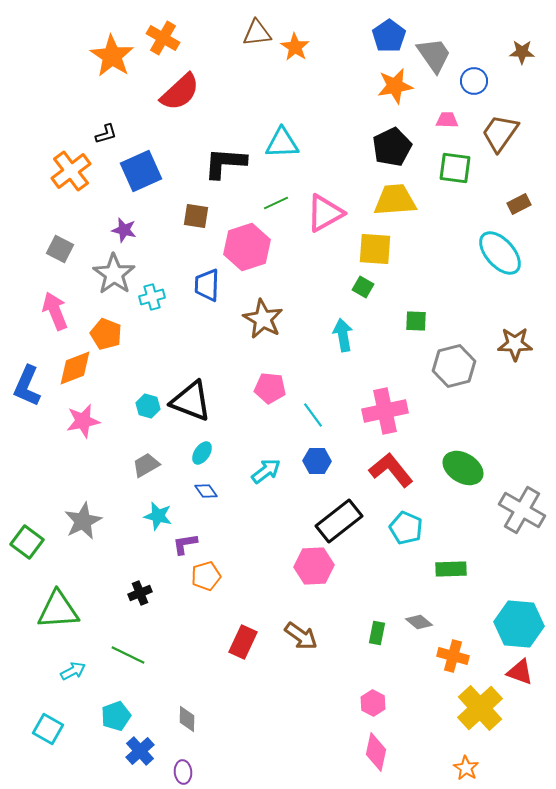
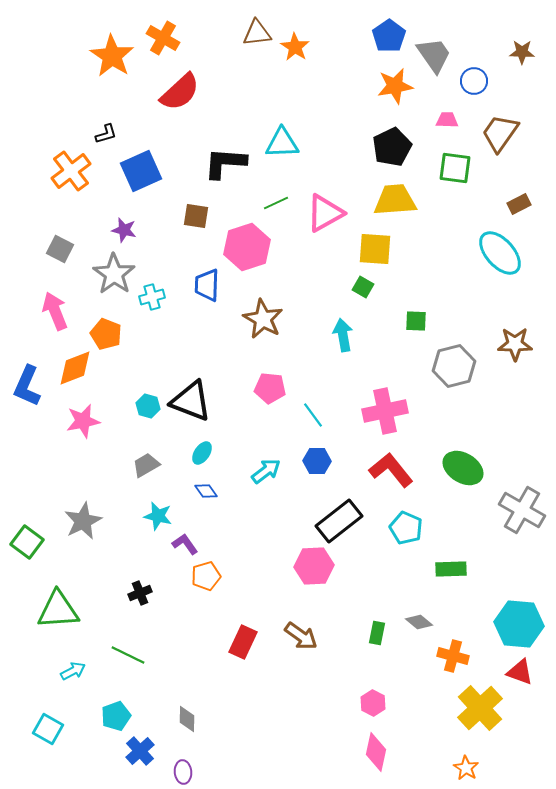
purple L-shape at (185, 544): rotated 64 degrees clockwise
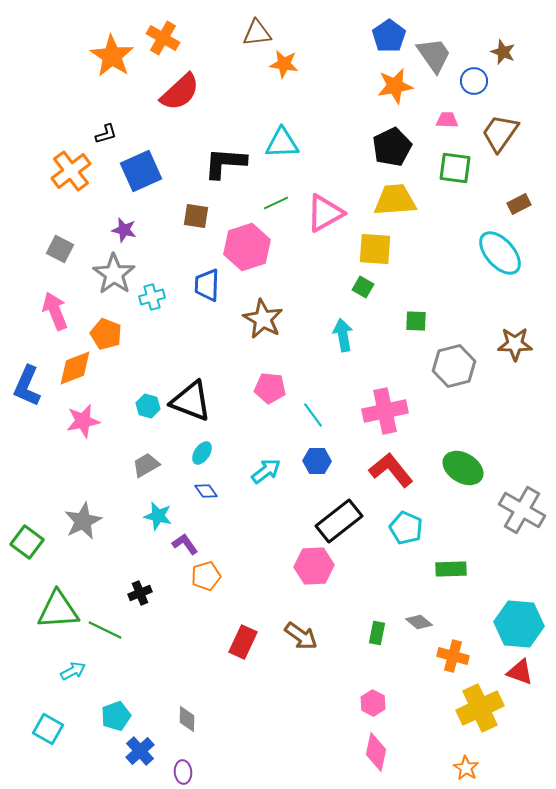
orange star at (295, 47): moved 11 px left, 17 px down; rotated 24 degrees counterclockwise
brown star at (522, 52): moved 19 px left; rotated 20 degrees clockwise
green line at (128, 655): moved 23 px left, 25 px up
yellow cross at (480, 708): rotated 18 degrees clockwise
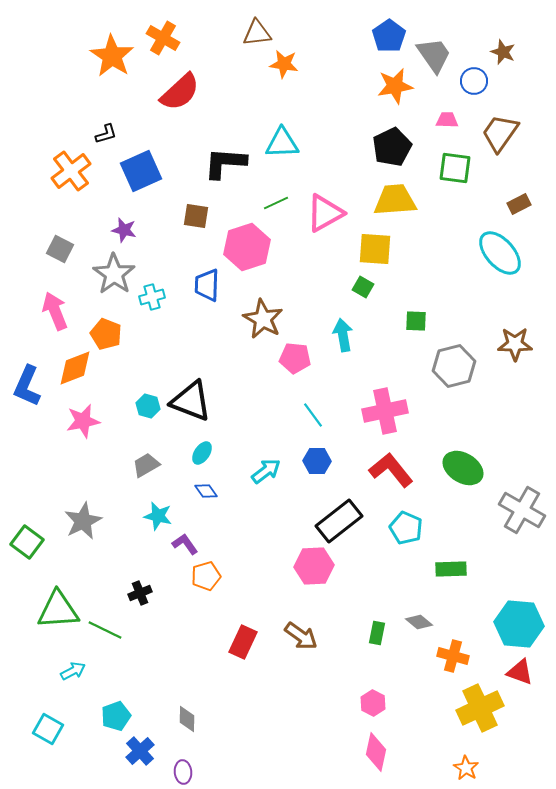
pink pentagon at (270, 388): moved 25 px right, 30 px up
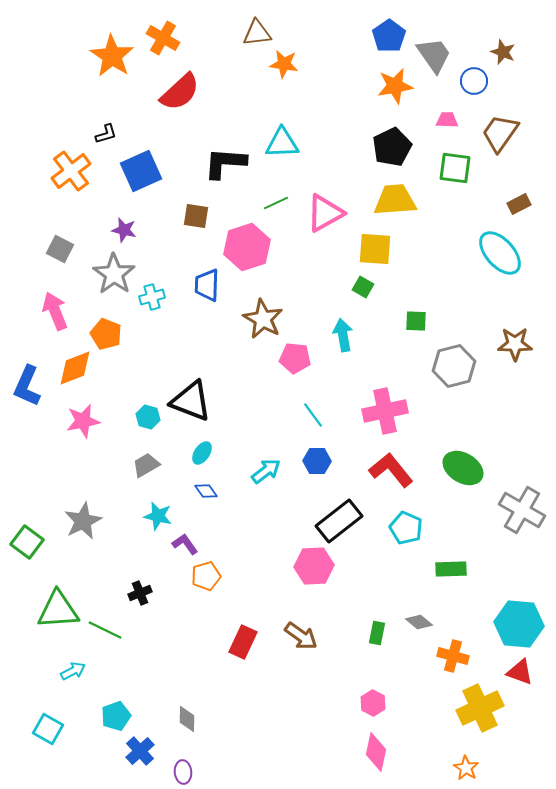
cyan hexagon at (148, 406): moved 11 px down
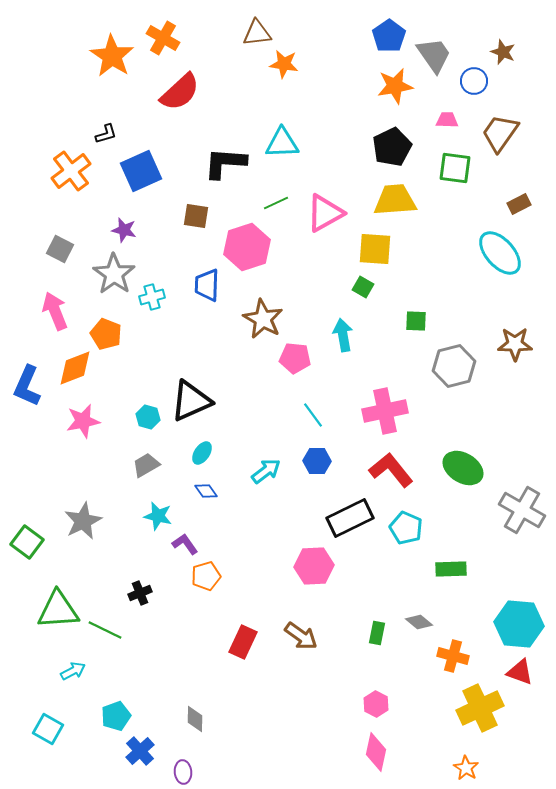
black triangle at (191, 401): rotated 45 degrees counterclockwise
black rectangle at (339, 521): moved 11 px right, 3 px up; rotated 12 degrees clockwise
pink hexagon at (373, 703): moved 3 px right, 1 px down
gray diamond at (187, 719): moved 8 px right
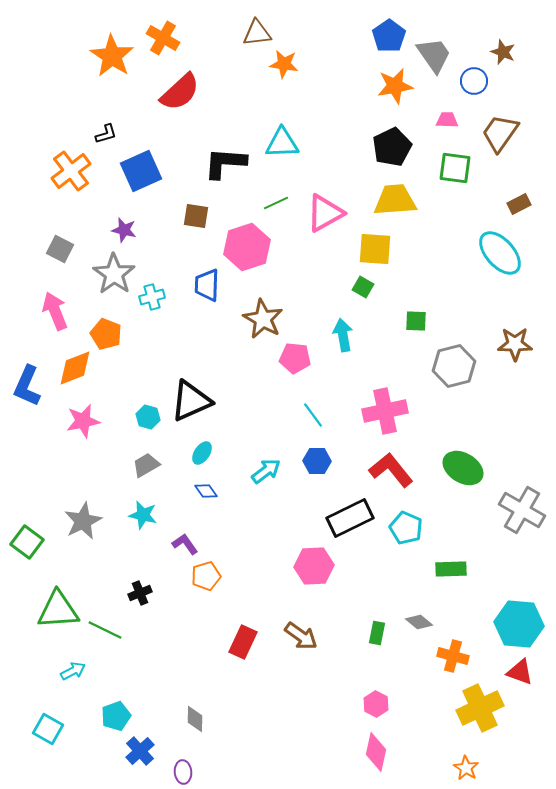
cyan star at (158, 516): moved 15 px left, 1 px up
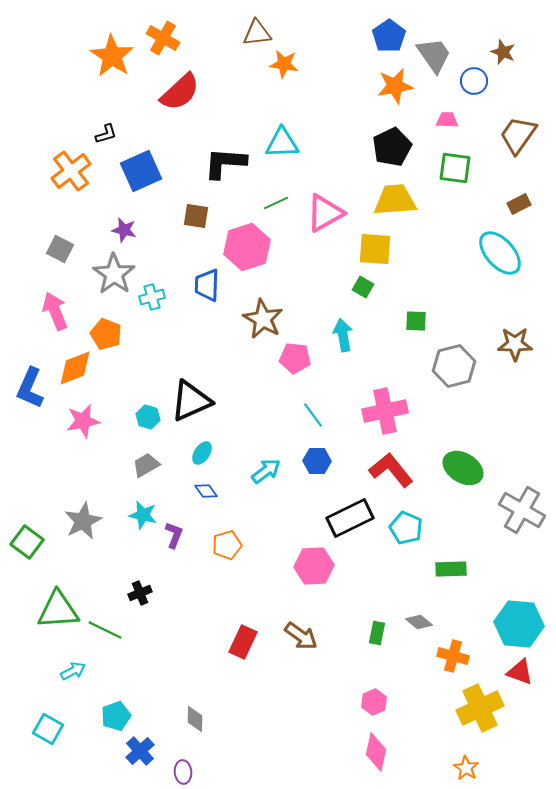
brown trapezoid at (500, 133): moved 18 px right, 2 px down
blue L-shape at (27, 386): moved 3 px right, 2 px down
purple L-shape at (185, 544): moved 11 px left, 9 px up; rotated 56 degrees clockwise
orange pentagon at (206, 576): moved 21 px right, 31 px up
pink hexagon at (376, 704): moved 2 px left, 2 px up; rotated 10 degrees clockwise
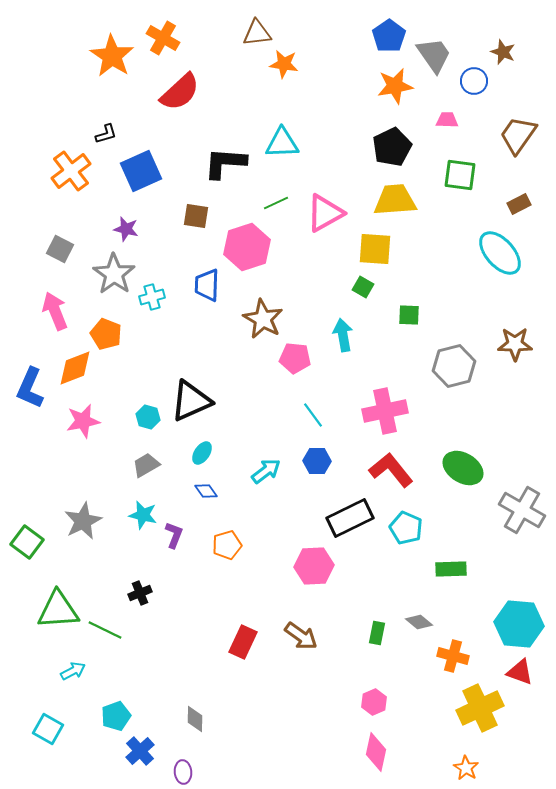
green square at (455, 168): moved 5 px right, 7 px down
purple star at (124, 230): moved 2 px right, 1 px up
green square at (416, 321): moved 7 px left, 6 px up
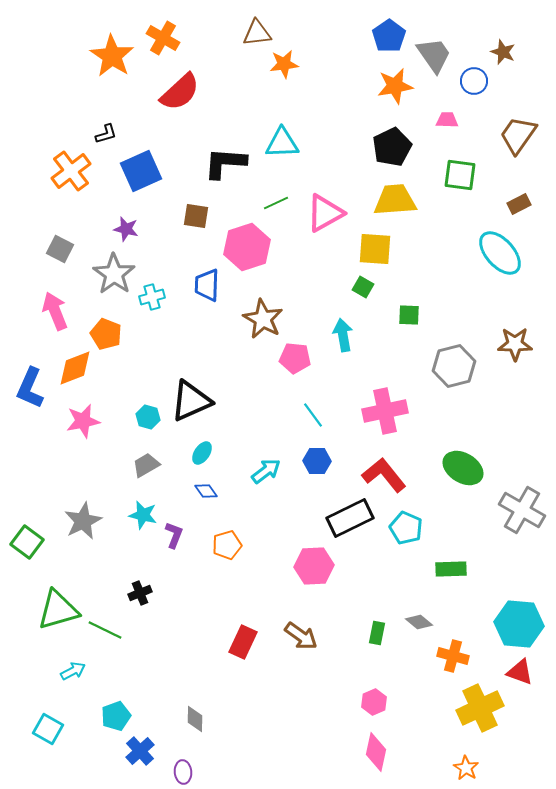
orange star at (284, 64): rotated 16 degrees counterclockwise
red L-shape at (391, 470): moved 7 px left, 5 px down
green triangle at (58, 610): rotated 12 degrees counterclockwise
